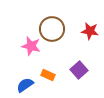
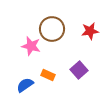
red star: rotated 18 degrees counterclockwise
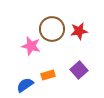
red star: moved 11 px left
orange rectangle: rotated 40 degrees counterclockwise
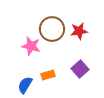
purple square: moved 1 px right, 1 px up
blue semicircle: rotated 24 degrees counterclockwise
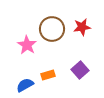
red star: moved 3 px right, 4 px up
pink star: moved 4 px left, 1 px up; rotated 18 degrees clockwise
purple square: moved 1 px down
blue semicircle: rotated 30 degrees clockwise
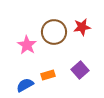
brown circle: moved 2 px right, 3 px down
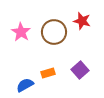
red star: moved 6 px up; rotated 24 degrees clockwise
pink star: moved 6 px left, 13 px up
orange rectangle: moved 2 px up
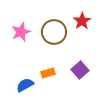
red star: rotated 24 degrees clockwise
pink star: rotated 18 degrees clockwise
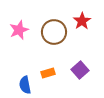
pink star: moved 2 px left, 2 px up
blue semicircle: rotated 72 degrees counterclockwise
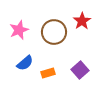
blue semicircle: moved 22 px up; rotated 120 degrees counterclockwise
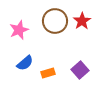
brown circle: moved 1 px right, 11 px up
